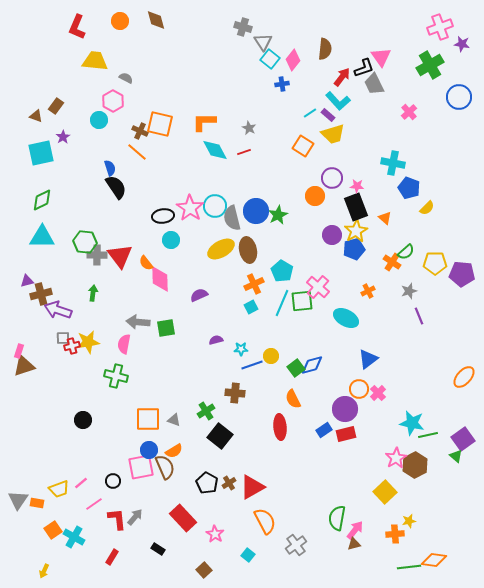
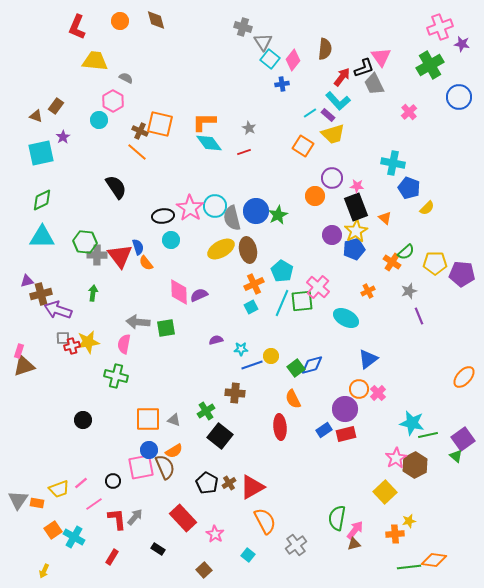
cyan diamond at (215, 150): moved 6 px left, 7 px up; rotated 8 degrees counterclockwise
blue semicircle at (110, 168): moved 28 px right, 79 px down
pink diamond at (160, 279): moved 19 px right, 13 px down
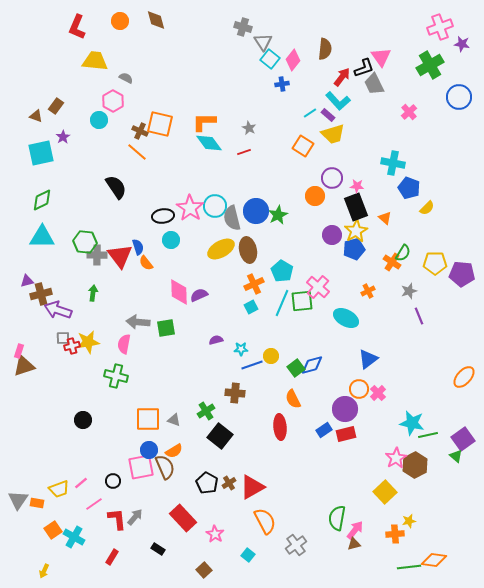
green semicircle at (406, 252): moved 3 px left, 1 px down; rotated 18 degrees counterclockwise
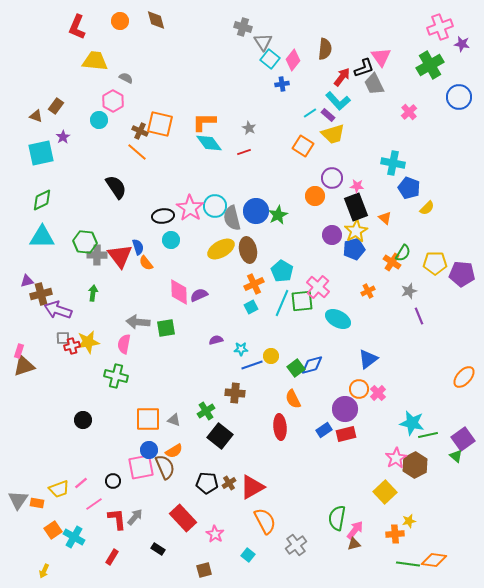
cyan ellipse at (346, 318): moved 8 px left, 1 px down
black pentagon at (207, 483): rotated 25 degrees counterclockwise
green line at (409, 567): moved 1 px left, 3 px up; rotated 15 degrees clockwise
brown square at (204, 570): rotated 28 degrees clockwise
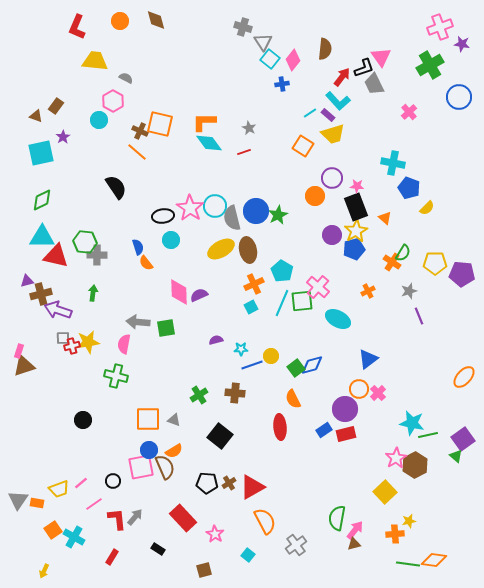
red triangle at (120, 256): moved 64 px left; rotated 40 degrees counterclockwise
green cross at (206, 411): moved 7 px left, 16 px up
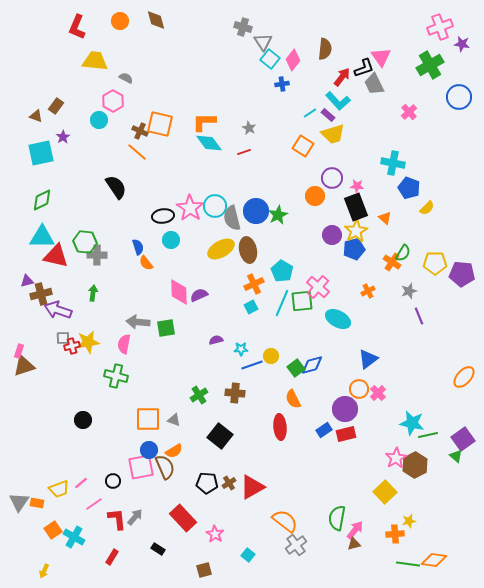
gray triangle at (18, 500): moved 1 px right, 2 px down
orange semicircle at (265, 521): moved 20 px right; rotated 24 degrees counterclockwise
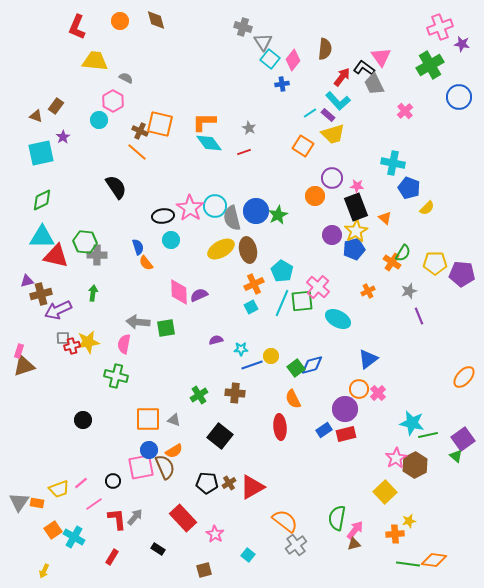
black L-shape at (364, 68): rotated 125 degrees counterclockwise
pink cross at (409, 112): moved 4 px left, 1 px up
purple arrow at (58, 310): rotated 44 degrees counterclockwise
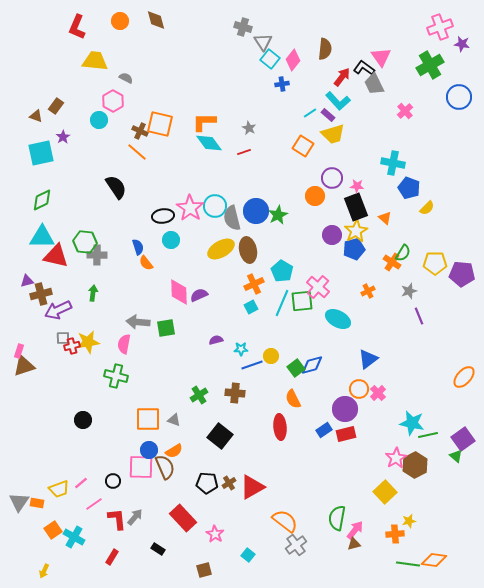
pink square at (141, 467): rotated 12 degrees clockwise
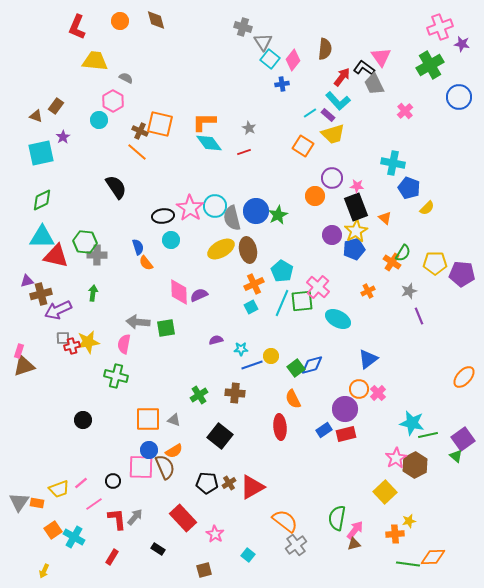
orange diamond at (434, 560): moved 1 px left, 3 px up; rotated 10 degrees counterclockwise
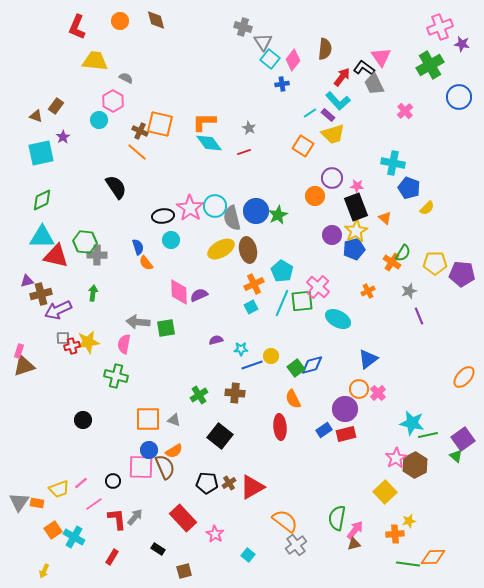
brown square at (204, 570): moved 20 px left, 1 px down
